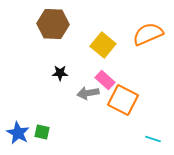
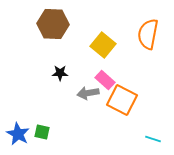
orange semicircle: rotated 56 degrees counterclockwise
orange square: moved 1 px left
blue star: moved 1 px down
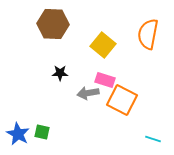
pink rectangle: rotated 24 degrees counterclockwise
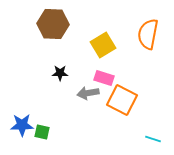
yellow square: rotated 20 degrees clockwise
pink rectangle: moved 1 px left, 2 px up
blue star: moved 4 px right, 9 px up; rotated 30 degrees counterclockwise
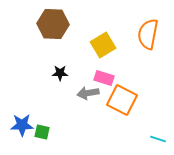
cyan line: moved 5 px right
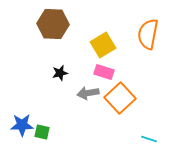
black star: rotated 14 degrees counterclockwise
pink rectangle: moved 6 px up
orange square: moved 2 px left, 2 px up; rotated 20 degrees clockwise
cyan line: moved 9 px left
